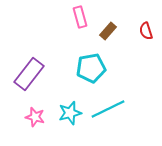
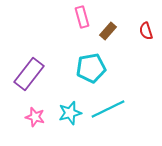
pink rectangle: moved 2 px right
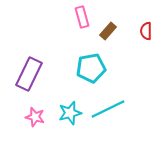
red semicircle: rotated 18 degrees clockwise
purple rectangle: rotated 12 degrees counterclockwise
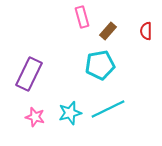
cyan pentagon: moved 9 px right, 3 px up
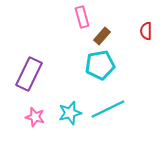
brown rectangle: moved 6 px left, 5 px down
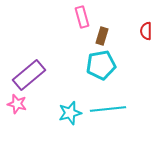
brown rectangle: rotated 24 degrees counterclockwise
cyan pentagon: moved 1 px right
purple rectangle: moved 1 px down; rotated 24 degrees clockwise
cyan line: rotated 20 degrees clockwise
pink star: moved 18 px left, 13 px up
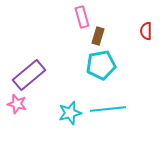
brown rectangle: moved 4 px left
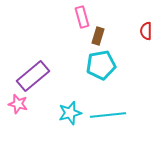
purple rectangle: moved 4 px right, 1 px down
pink star: moved 1 px right
cyan line: moved 6 px down
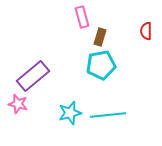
brown rectangle: moved 2 px right, 1 px down
